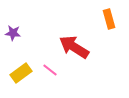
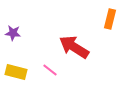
orange rectangle: moved 1 px right; rotated 30 degrees clockwise
yellow rectangle: moved 5 px left, 1 px up; rotated 50 degrees clockwise
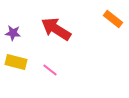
orange rectangle: moved 3 px right; rotated 66 degrees counterclockwise
red arrow: moved 18 px left, 18 px up
yellow rectangle: moved 10 px up
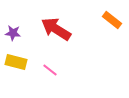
orange rectangle: moved 1 px left, 1 px down
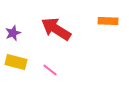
orange rectangle: moved 4 px left, 1 px down; rotated 36 degrees counterclockwise
purple star: rotated 28 degrees counterclockwise
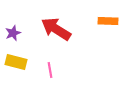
pink line: rotated 42 degrees clockwise
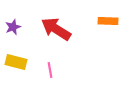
purple star: moved 6 px up
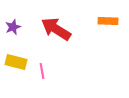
pink line: moved 8 px left, 1 px down
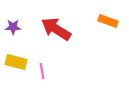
orange rectangle: rotated 18 degrees clockwise
purple star: rotated 21 degrees clockwise
